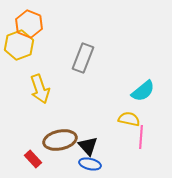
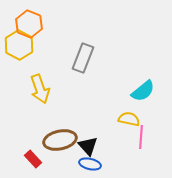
yellow hexagon: rotated 12 degrees counterclockwise
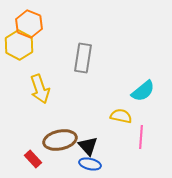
gray rectangle: rotated 12 degrees counterclockwise
yellow semicircle: moved 8 px left, 3 px up
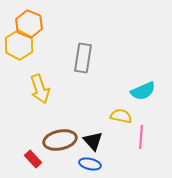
cyan semicircle: rotated 15 degrees clockwise
black triangle: moved 5 px right, 5 px up
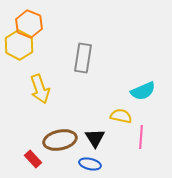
black triangle: moved 2 px right, 3 px up; rotated 10 degrees clockwise
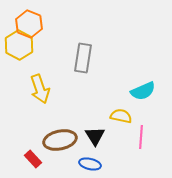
black triangle: moved 2 px up
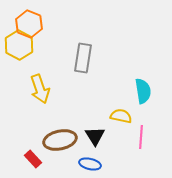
cyan semicircle: rotated 75 degrees counterclockwise
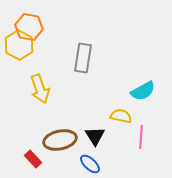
orange hexagon: moved 3 px down; rotated 12 degrees counterclockwise
cyan semicircle: rotated 70 degrees clockwise
blue ellipse: rotated 30 degrees clockwise
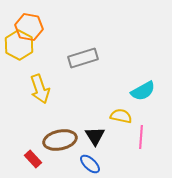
gray rectangle: rotated 64 degrees clockwise
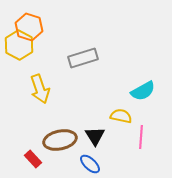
orange hexagon: rotated 8 degrees clockwise
